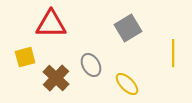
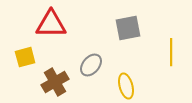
gray square: rotated 20 degrees clockwise
yellow line: moved 2 px left, 1 px up
gray ellipse: rotated 70 degrees clockwise
brown cross: moved 1 px left, 4 px down; rotated 16 degrees clockwise
yellow ellipse: moved 1 px left, 2 px down; rotated 30 degrees clockwise
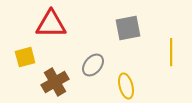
gray ellipse: moved 2 px right
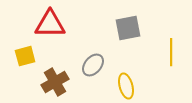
red triangle: moved 1 px left
yellow square: moved 1 px up
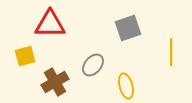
gray square: rotated 8 degrees counterclockwise
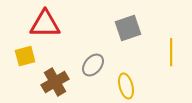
red triangle: moved 5 px left
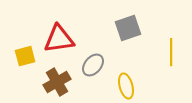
red triangle: moved 14 px right, 15 px down; rotated 8 degrees counterclockwise
brown cross: moved 2 px right
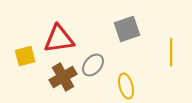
gray square: moved 1 px left, 1 px down
brown cross: moved 6 px right, 5 px up
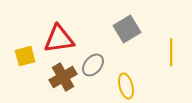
gray square: rotated 12 degrees counterclockwise
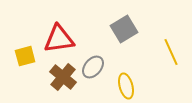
gray square: moved 3 px left
yellow line: rotated 24 degrees counterclockwise
gray ellipse: moved 2 px down
brown cross: rotated 20 degrees counterclockwise
